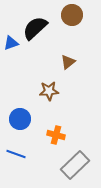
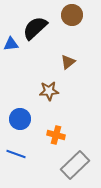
blue triangle: moved 1 px down; rotated 14 degrees clockwise
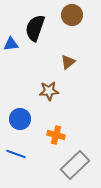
black semicircle: rotated 28 degrees counterclockwise
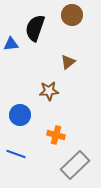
blue circle: moved 4 px up
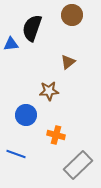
black semicircle: moved 3 px left
blue circle: moved 6 px right
gray rectangle: moved 3 px right
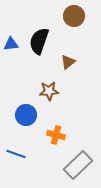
brown circle: moved 2 px right, 1 px down
black semicircle: moved 7 px right, 13 px down
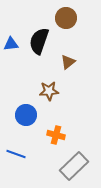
brown circle: moved 8 px left, 2 px down
gray rectangle: moved 4 px left, 1 px down
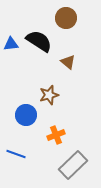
black semicircle: rotated 104 degrees clockwise
brown triangle: rotated 42 degrees counterclockwise
brown star: moved 4 px down; rotated 12 degrees counterclockwise
orange cross: rotated 36 degrees counterclockwise
gray rectangle: moved 1 px left, 1 px up
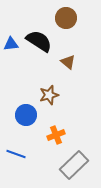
gray rectangle: moved 1 px right
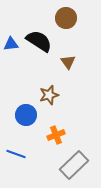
brown triangle: rotated 14 degrees clockwise
